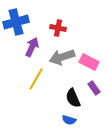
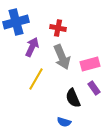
gray arrow: rotated 95 degrees counterclockwise
pink rectangle: moved 1 px right, 2 px down; rotated 42 degrees counterclockwise
blue semicircle: moved 5 px left, 2 px down
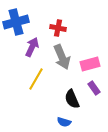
black semicircle: moved 1 px left, 1 px down
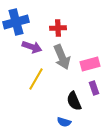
red cross: rotated 14 degrees counterclockwise
purple arrow: rotated 84 degrees clockwise
purple rectangle: rotated 16 degrees clockwise
black semicircle: moved 2 px right, 2 px down
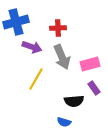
purple rectangle: rotated 16 degrees counterclockwise
black semicircle: rotated 72 degrees counterclockwise
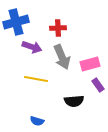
yellow line: rotated 70 degrees clockwise
purple rectangle: moved 4 px right, 3 px up
blue semicircle: moved 27 px left, 1 px up
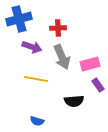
blue cross: moved 3 px right, 3 px up
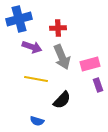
purple rectangle: rotated 16 degrees clockwise
black semicircle: moved 12 px left, 1 px up; rotated 42 degrees counterclockwise
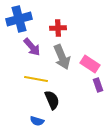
purple arrow: rotated 30 degrees clockwise
pink rectangle: rotated 48 degrees clockwise
black semicircle: moved 10 px left; rotated 66 degrees counterclockwise
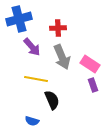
purple rectangle: moved 5 px left
blue semicircle: moved 5 px left
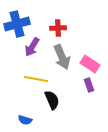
blue cross: moved 2 px left, 5 px down
purple arrow: rotated 72 degrees clockwise
purple rectangle: moved 4 px left
blue semicircle: moved 7 px left, 1 px up
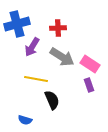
gray arrow: rotated 35 degrees counterclockwise
